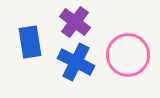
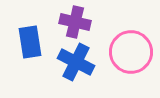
purple cross: rotated 24 degrees counterclockwise
pink circle: moved 3 px right, 3 px up
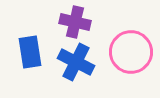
blue rectangle: moved 10 px down
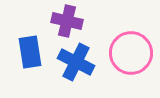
purple cross: moved 8 px left, 1 px up
pink circle: moved 1 px down
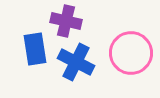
purple cross: moved 1 px left
blue rectangle: moved 5 px right, 3 px up
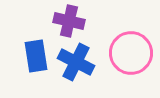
purple cross: moved 3 px right
blue rectangle: moved 1 px right, 7 px down
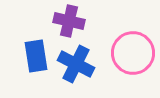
pink circle: moved 2 px right
blue cross: moved 2 px down
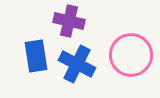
pink circle: moved 2 px left, 2 px down
blue cross: moved 1 px right
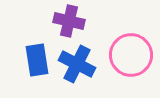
blue rectangle: moved 1 px right, 4 px down
